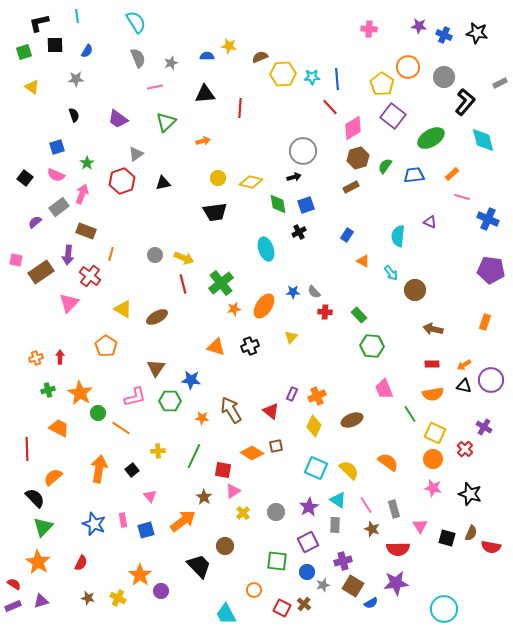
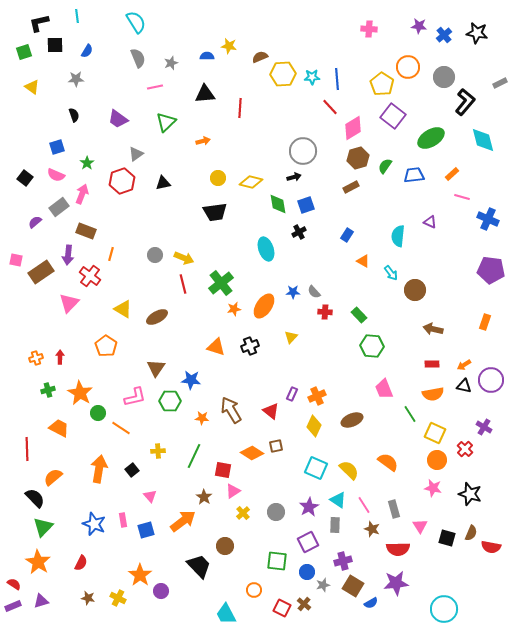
blue cross at (444, 35): rotated 28 degrees clockwise
orange circle at (433, 459): moved 4 px right, 1 px down
pink line at (366, 505): moved 2 px left
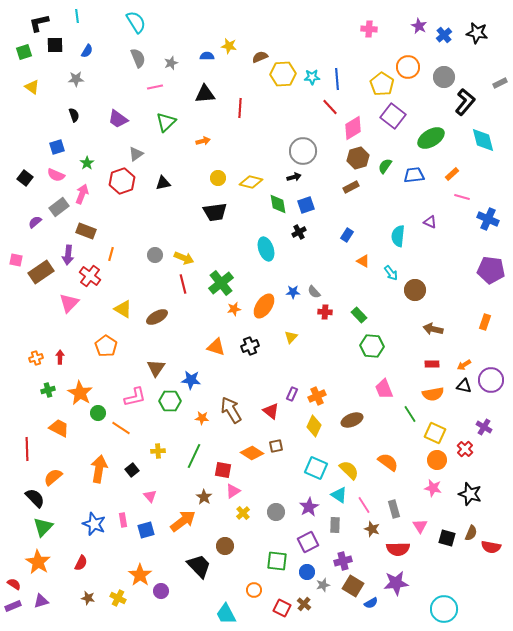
purple star at (419, 26): rotated 21 degrees clockwise
cyan triangle at (338, 500): moved 1 px right, 5 px up
